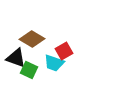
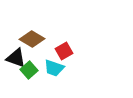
cyan trapezoid: moved 5 px down
green square: rotated 24 degrees clockwise
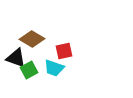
red square: rotated 18 degrees clockwise
green square: rotated 12 degrees clockwise
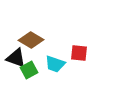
brown diamond: moved 1 px left, 1 px down
red square: moved 15 px right, 2 px down; rotated 18 degrees clockwise
cyan trapezoid: moved 1 px right, 4 px up
